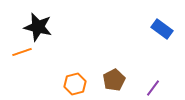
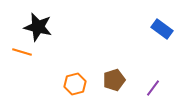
orange line: rotated 36 degrees clockwise
brown pentagon: rotated 10 degrees clockwise
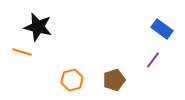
orange hexagon: moved 3 px left, 4 px up
purple line: moved 28 px up
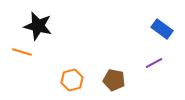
black star: moved 1 px up
purple line: moved 1 px right, 3 px down; rotated 24 degrees clockwise
brown pentagon: rotated 30 degrees clockwise
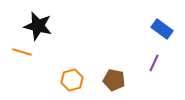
purple line: rotated 36 degrees counterclockwise
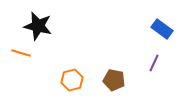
orange line: moved 1 px left, 1 px down
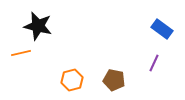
orange line: rotated 30 degrees counterclockwise
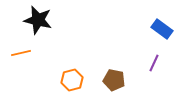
black star: moved 6 px up
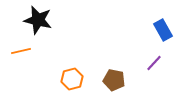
blue rectangle: moved 1 px right, 1 px down; rotated 25 degrees clockwise
orange line: moved 2 px up
purple line: rotated 18 degrees clockwise
orange hexagon: moved 1 px up
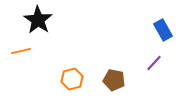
black star: rotated 20 degrees clockwise
